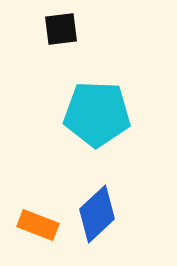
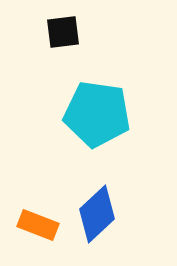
black square: moved 2 px right, 3 px down
cyan pentagon: rotated 6 degrees clockwise
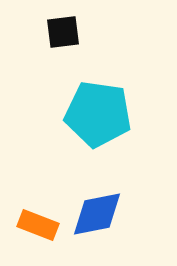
cyan pentagon: moved 1 px right
blue diamond: rotated 32 degrees clockwise
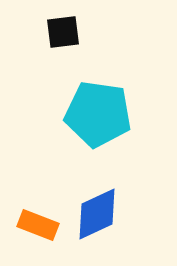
blue diamond: rotated 14 degrees counterclockwise
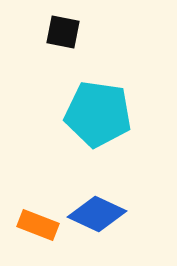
black square: rotated 18 degrees clockwise
blue diamond: rotated 50 degrees clockwise
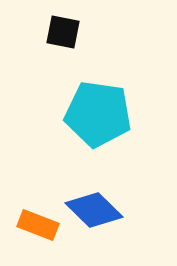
blue diamond: moved 3 px left, 4 px up; rotated 20 degrees clockwise
